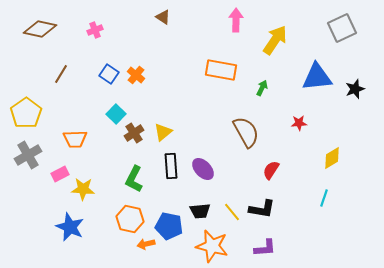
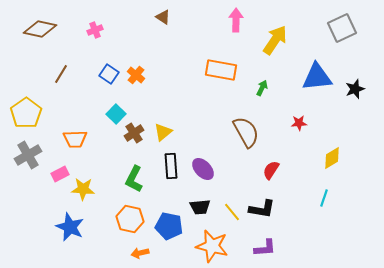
black trapezoid: moved 4 px up
orange arrow: moved 6 px left, 9 px down
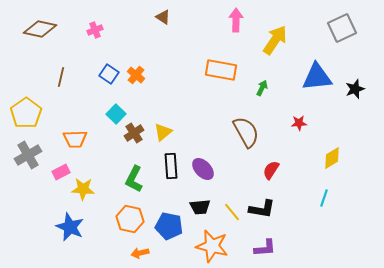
brown line: moved 3 px down; rotated 18 degrees counterclockwise
pink rectangle: moved 1 px right, 2 px up
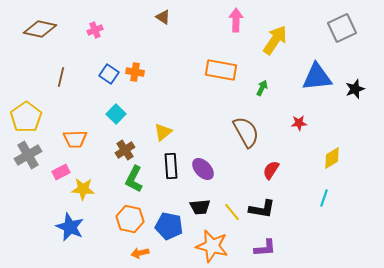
orange cross: moved 1 px left, 3 px up; rotated 30 degrees counterclockwise
yellow pentagon: moved 4 px down
brown cross: moved 9 px left, 17 px down
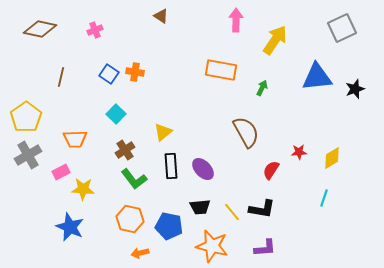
brown triangle: moved 2 px left, 1 px up
red star: moved 29 px down
green L-shape: rotated 64 degrees counterclockwise
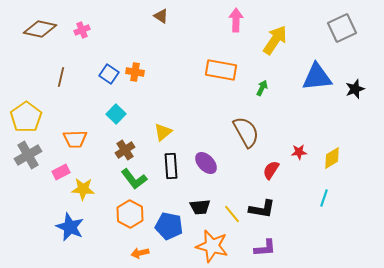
pink cross: moved 13 px left
purple ellipse: moved 3 px right, 6 px up
yellow line: moved 2 px down
orange hexagon: moved 5 px up; rotated 16 degrees clockwise
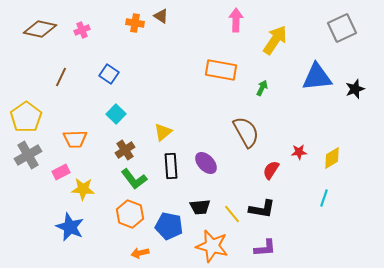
orange cross: moved 49 px up
brown line: rotated 12 degrees clockwise
orange hexagon: rotated 8 degrees counterclockwise
